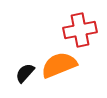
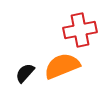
orange semicircle: moved 3 px right, 1 px down
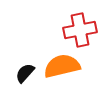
orange semicircle: rotated 9 degrees clockwise
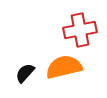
orange semicircle: moved 2 px right, 1 px down
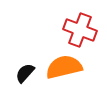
red cross: rotated 32 degrees clockwise
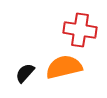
red cross: rotated 12 degrees counterclockwise
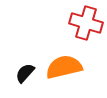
red cross: moved 6 px right, 7 px up; rotated 8 degrees clockwise
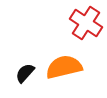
red cross: rotated 16 degrees clockwise
